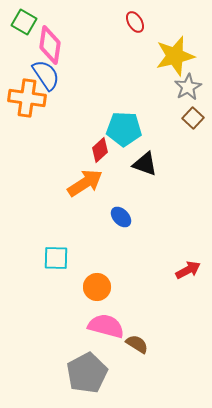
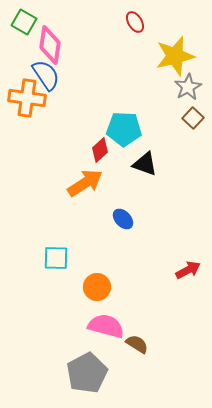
blue ellipse: moved 2 px right, 2 px down
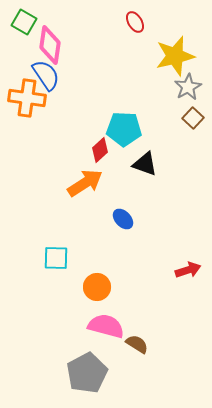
red arrow: rotated 10 degrees clockwise
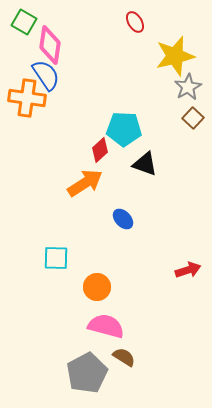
brown semicircle: moved 13 px left, 13 px down
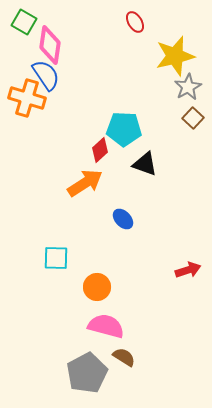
orange cross: rotated 9 degrees clockwise
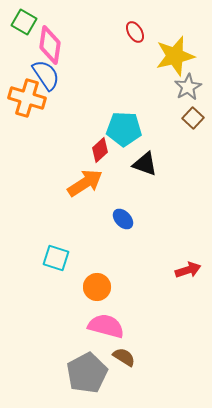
red ellipse: moved 10 px down
cyan square: rotated 16 degrees clockwise
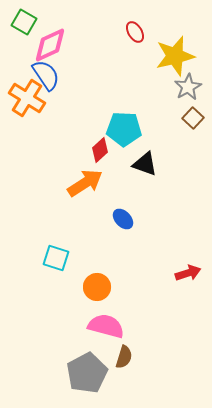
pink diamond: rotated 57 degrees clockwise
orange cross: rotated 15 degrees clockwise
red arrow: moved 3 px down
brown semicircle: rotated 75 degrees clockwise
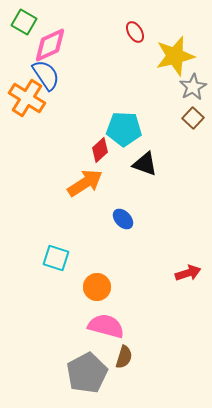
gray star: moved 5 px right
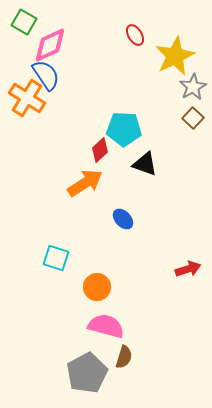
red ellipse: moved 3 px down
yellow star: rotated 12 degrees counterclockwise
red arrow: moved 4 px up
